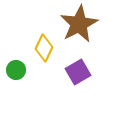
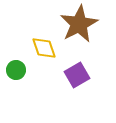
yellow diamond: rotated 44 degrees counterclockwise
purple square: moved 1 px left, 3 px down
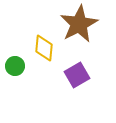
yellow diamond: rotated 24 degrees clockwise
green circle: moved 1 px left, 4 px up
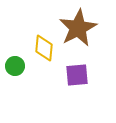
brown star: moved 1 px left, 4 px down
purple square: rotated 25 degrees clockwise
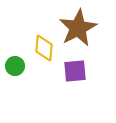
purple square: moved 2 px left, 4 px up
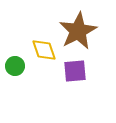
brown star: moved 3 px down
yellow diamond: moved 2 px down; rotated 24 degrees counterclockwise
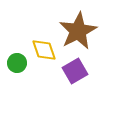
green circle: moved 2 px right, 3 px up
purple square: rotated 25 degrees counterclockwise
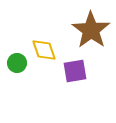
brown star: moved 13 px right, 1 px up; rotated 9 degrees counterclockwise
purple square: rotated 20 degrees clockwise
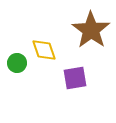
purple square: moved 7 px down
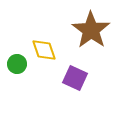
green circle: moved 1 px down
purple square: rotated 35 degrees clockwise
